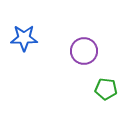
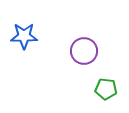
blue star: moved 2 px up
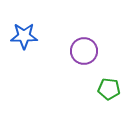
green pentagon: moved 3 px right
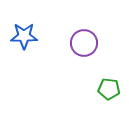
purple circle: moved 8 px up
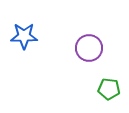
purple circle: moved 5 px right, 5 px down
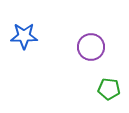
purple circle: moved 2 px right, 1 px up
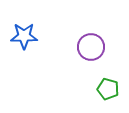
green pentagon: moved 1 px left; rotated 10 degrees clockwise
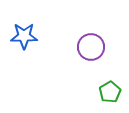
green pentagon: moved 2 px right, 3 px down; rotated 25 degrees clockwise
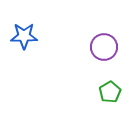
purple circle: moved 13 px right
